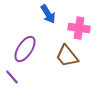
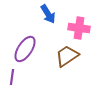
brown trapezoid: rotated 95 degrees clockwise
purple line: rotated 49 degrees clockwise
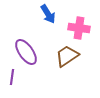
purple ellipse: moved 1 px right, 3 px down; rotated 68 degrees counterclockwise
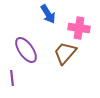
purple ellipse: moved 2 px up
brown trapezoid: moved 2 px left, 3 px up; rotated 15 degrees counterclockwise
purple line: moved 1 px down; rotated 14 degrees counterclockwise
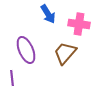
pink cross: moved 4 px up
purple ellipse: rotated 12 degrees clockwise
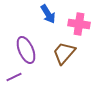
brown trapezoid: moved 1 px left
purple line: moved 2 px right, 1 px up; rotated 70 degrees clockwise
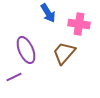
blue arrow: moved 1 px up
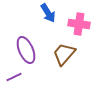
brown trapezoid: moved 1 px down
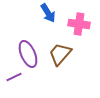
purple ellipse: moved 2 px right, 4 px down
brown trapezoid: moved 4 px left
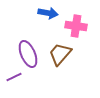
blue arrow: rotated 48 degrees counterclockwise
pink cross: moved 3 px left, 2 px down
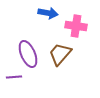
purple line: rotated 21 degrees clockwise
